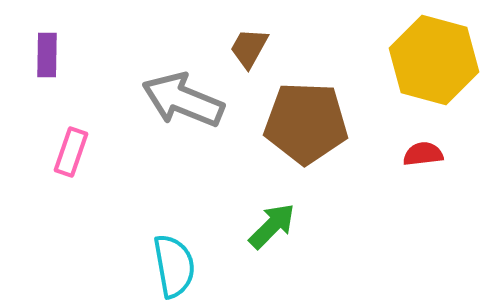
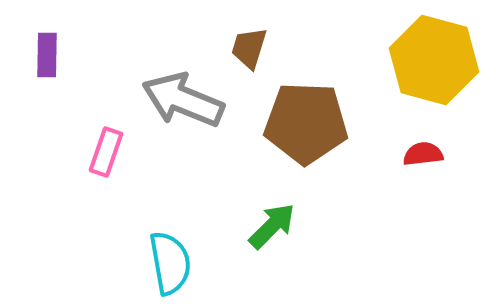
brown trapezoid: rotated 12 degrees counterclockwise
pink rectangle: moved 35 px right
cyan semicircle: moved 4 px left, 3 px up
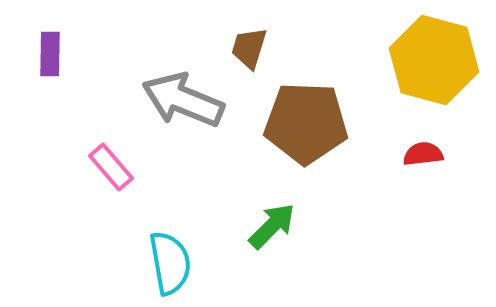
purple rectangle: moved 3 px right, 1 px up
pink rectangle: moved 5 px right, 15 px down; rotated 60 degrees counterclockwise
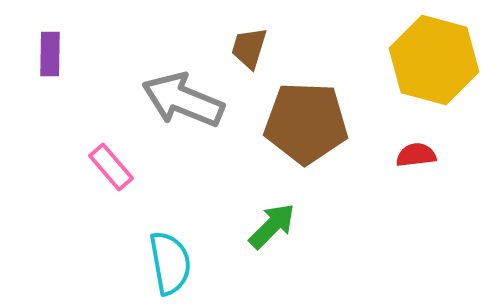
red semicircle: moved 7 px left, 1 px down
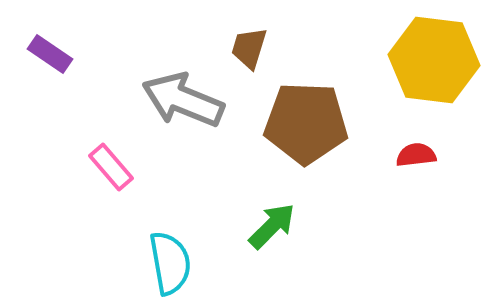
purple rectangle: rotated 57 degrees counterclockwise
yellow hexagon: rotated 8 degrees counterclockwise
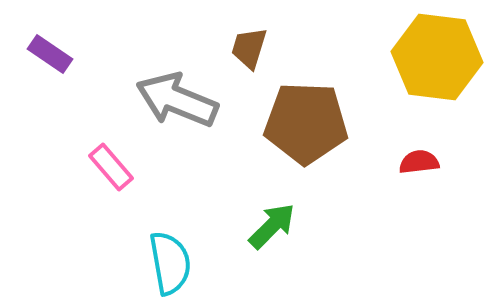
yellow hexagon: moved 3 px right, 3 px up
gray arrow: moved 6 px left
red semicircle: moved 3 px right, 7 px down
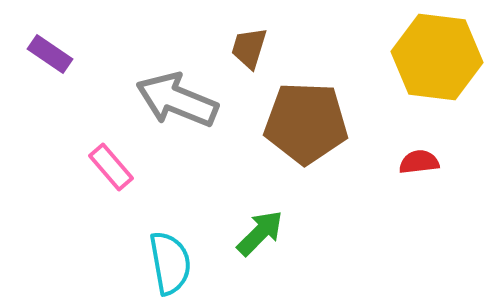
green arrow: moved 12 px left, 7 px down
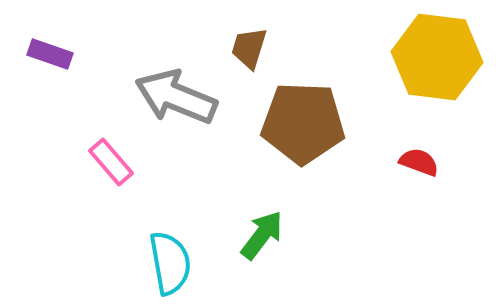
purple rectangle: rotated 15 degrees counterclockwise
gray arrow: moved 1 px left, 3 px up
brown pentagon: moved 3 px left
red semicircle: rotated 27 degrees clockwise
pink rectangle: moved 5 px up
green arrow: moved 2 px right, 2 px down; rotated 8 degrees counterclockwise
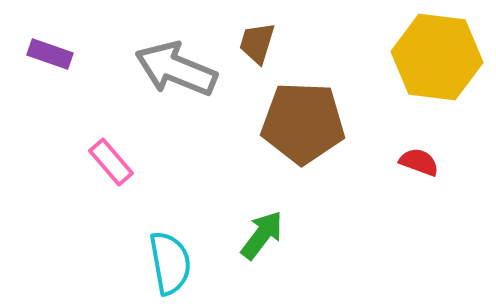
brown trapezoid: moved 8 px right, 5 px up
gray arrow: moved 28 px up
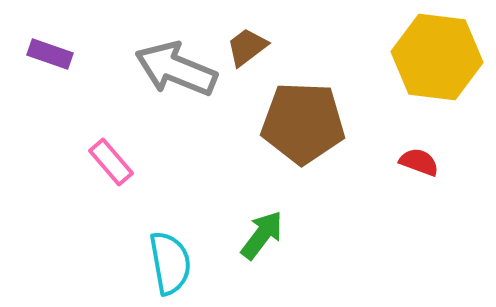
brown trapezoid: moved 10 px left, 4 px down; rotated 36 degrees clockwise
